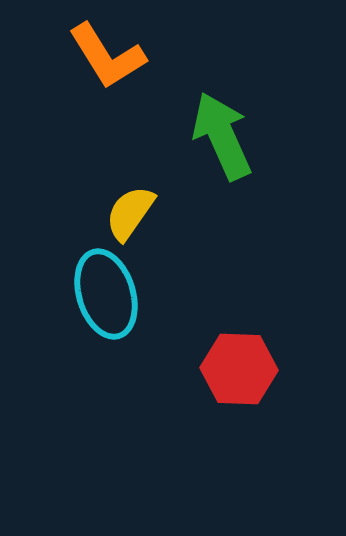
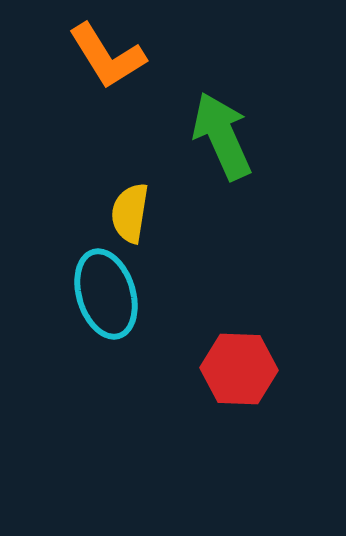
yellow semicircle: rotated 26 degrees counterclockwise
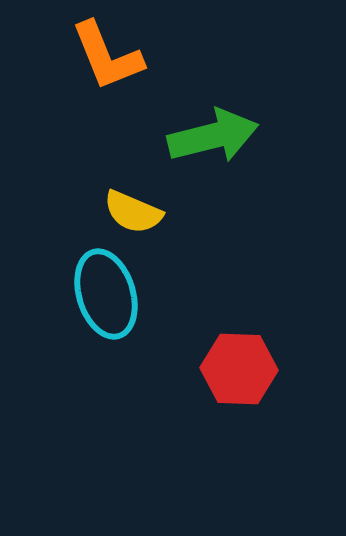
orange L-shape: rotated 10 degrees clockwise
green arrow: moved 9 px left; rotated 100 degrees clockwise
yellow semicircle: moved 3 px right, 1 px up; rotated 76 degrees counterclockwise
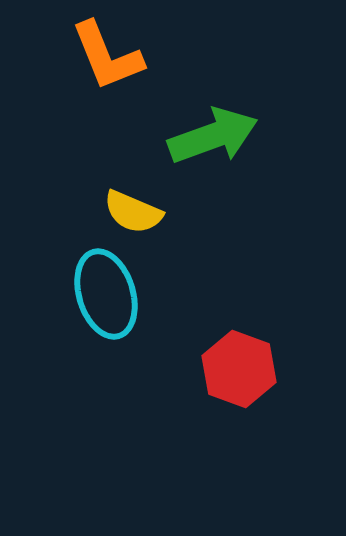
green arrow: rotated 6 degrees counterclockwise
red hexagon: rotated 18 degrees clockwise
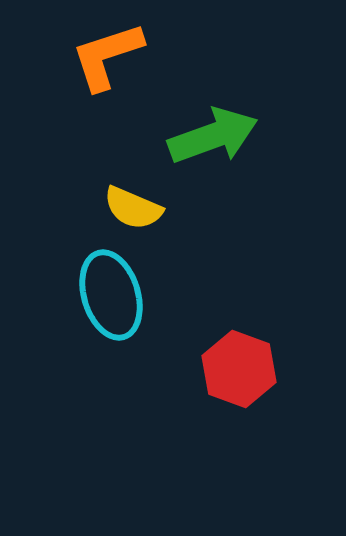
orange L-shape: rotated 94 degrees clockwise
yellow semicircle: moved 4 px up
cyan ellipse: moved 5 px right, 1 px down
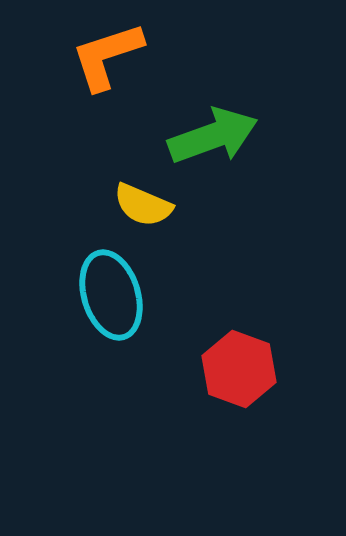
yellow semicircle: moved 10 px right, 3 px up
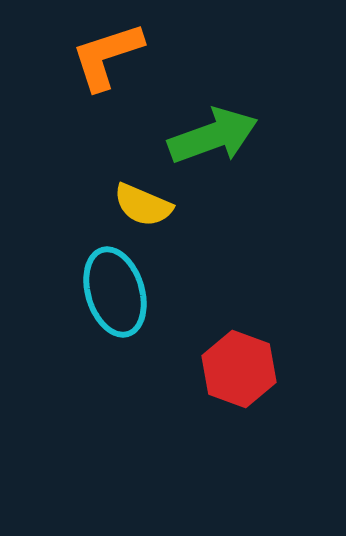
cyan ellipse: moved 4 px right, 3 px up
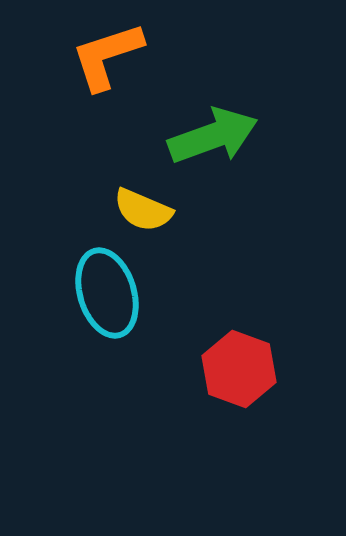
yellow semicircle: moved 5 px down
cyan ellipse: moved 8 px left, 1 px down
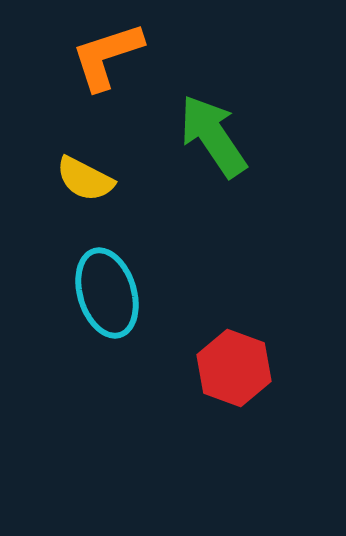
green arrow: rotated 104 degrees counterclockwise
yellow semicircle: moved 58 px left, 31 px up; rotated 4 degrees clockwise
red hexagon: moved 5 px left, 1 px up
